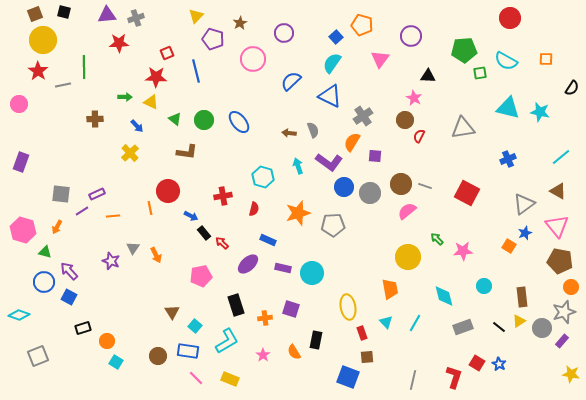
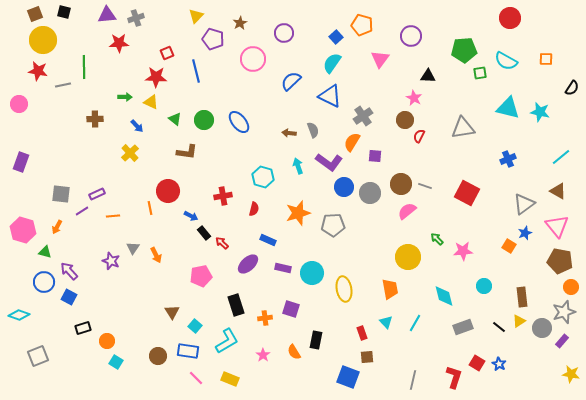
red star at (38, 71): rotated 24 degrees counterclockwise
yellow ellipse at (348, 307): moved 4 px left, 18 px up
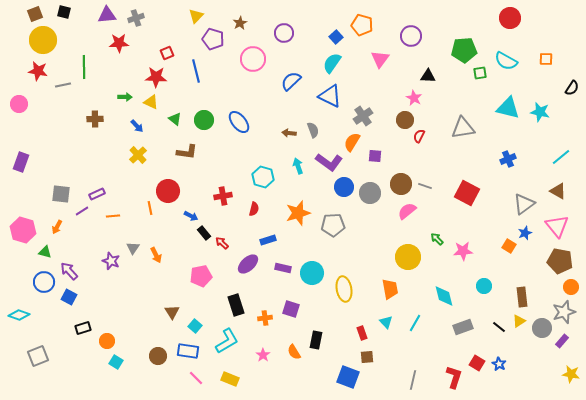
yellow cross at (130, 153): moved 8 px right, 2 px down
blue rectangle at (268, 240): rotated 42 degrees counterclockwise
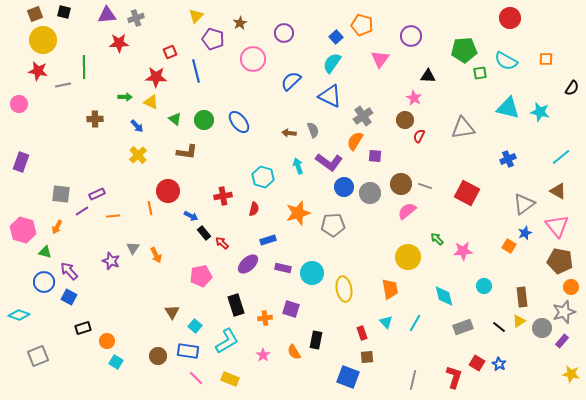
red square at (167, 53): moved 3 px right, 1 px up
orange semicircle at (352, 142): moved 3 px right, 1 px up
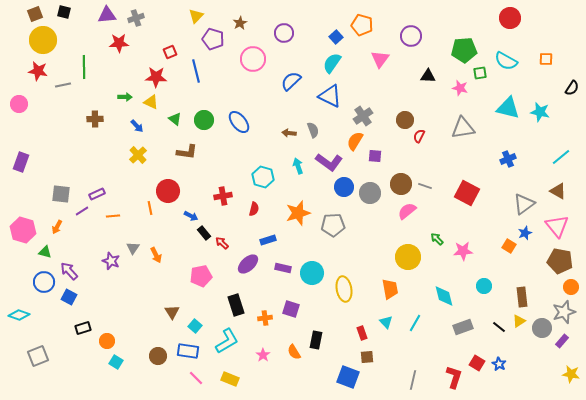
pink star at (414, 98): moved 46 px right, 10 px up; rotated 14 degrees counterclockwise
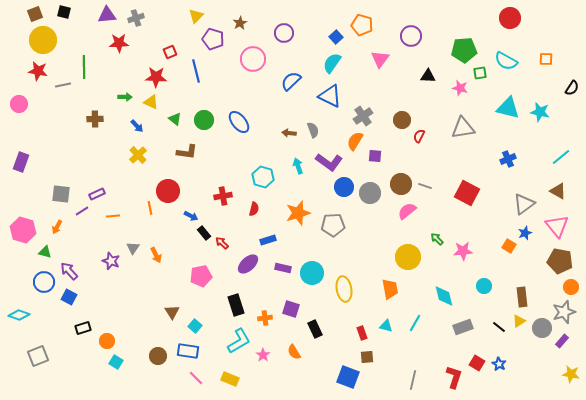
brown circle at (405, 120): moved 3 px left
cyan triangle at (386, 322): moved 4 px down; rotated 32 degrees counterclockwise
black rectangle at (316, 340): moved 1 px left, 11 px up; rotated 36 degrees counterclockwise
cyan L-shape at (227, 341): moved 12 px right
